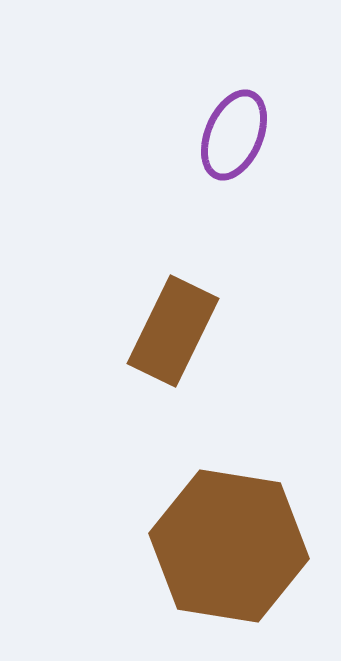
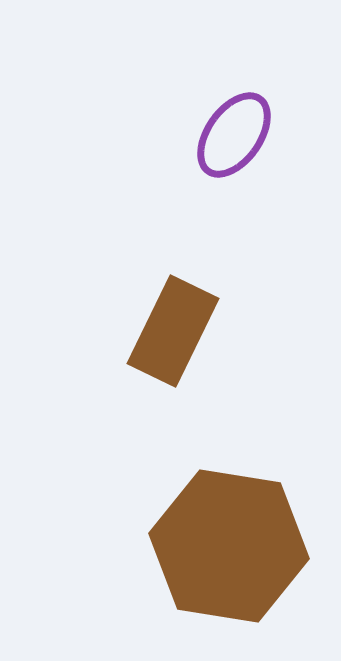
purple ellipse: rotated 12 degrees clockwise
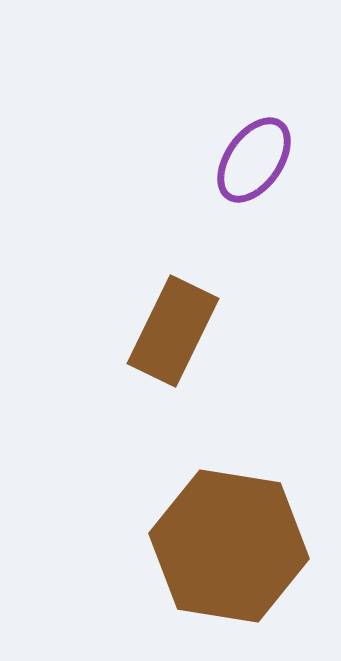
purple ellipse: moved 20 px right, 25 px down
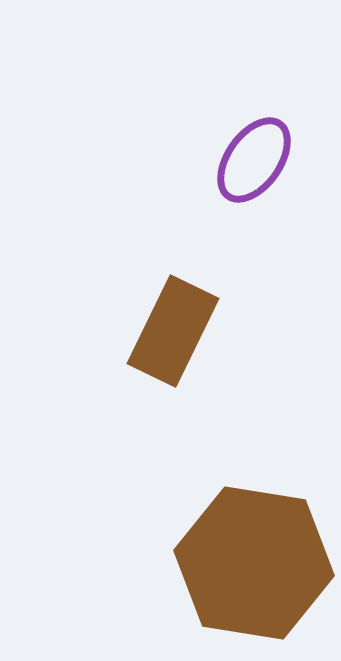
brown hexagon: moved 25 px right, 17 px down
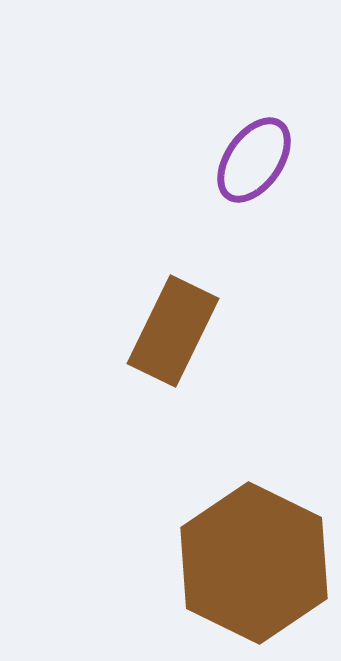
brown hexagon: rotated 17 degrees clockwise
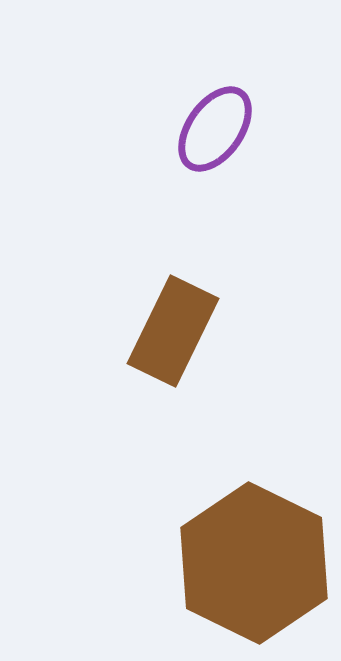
purple ellipse: moved 39 px left, 31 px up
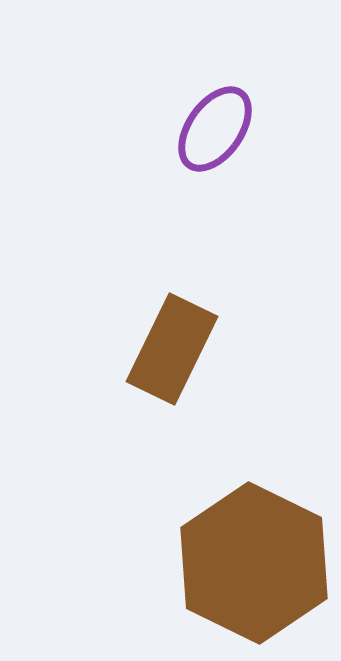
brown rectangle: moved 1 px left, 18 px down
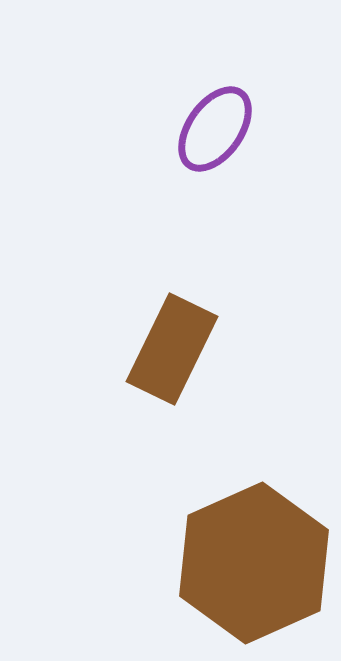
brown hexagon: rotated 10 degrees clockwise
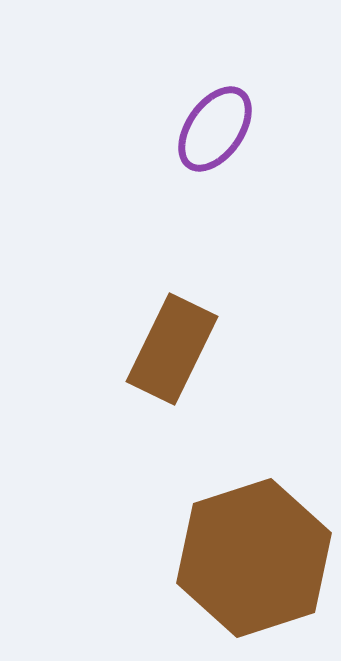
brown hexagon: moved 5 px up; rotated 6 degrees clockwise
